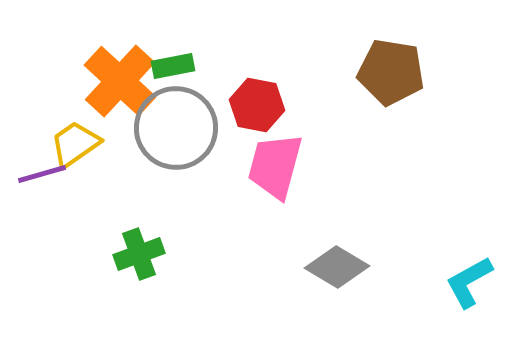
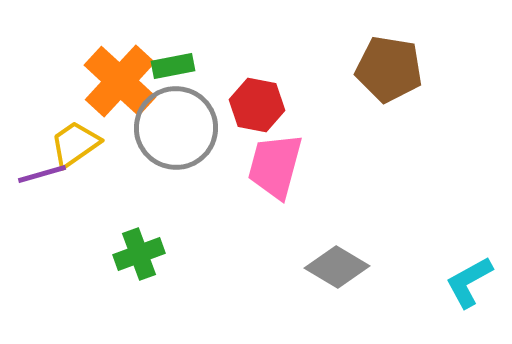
brown pentagon: moved 2 px left, 3 px up
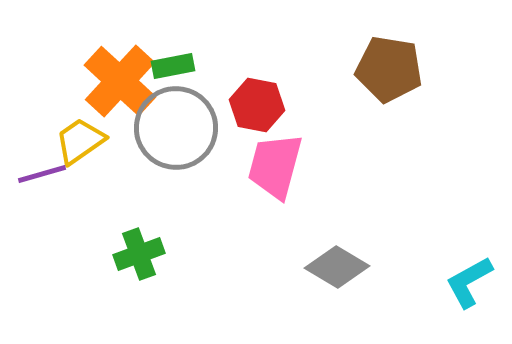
yellow trapezoid: moved 5 px right, 3 px up
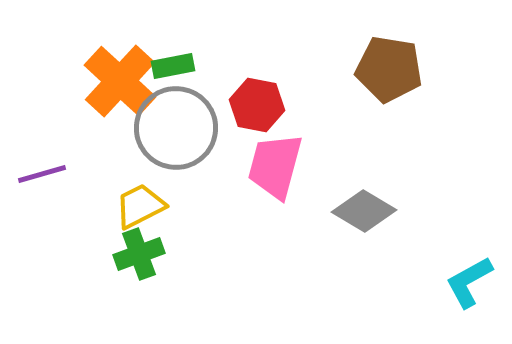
yellow trapezoid: moved 60 px right, 65 px down; rotated 8 degrees clockwise
gray diamond: moved 27 px right, 56 px up
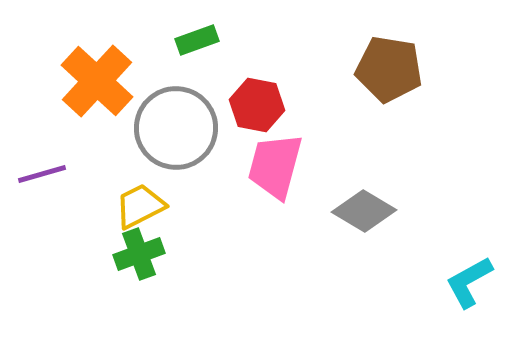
green rectangle: moved 24 px right, 26 px up; rotated 9 degrees counterclockwise
orange cross: moved 23 px left
